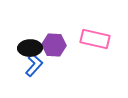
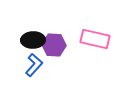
black ellipse: moved 3 px right, 8 px up
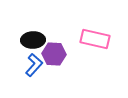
purple hexagon: moved 9 px down
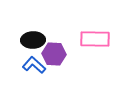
pink rectangle: rotated 12 degrees counterclockwise
blue L-shape: rotated 90 degrees counterclockwise
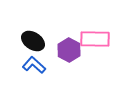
black ellipse: moved 1 px down; rotated 35 degrees clockwise
purple hexagon: moved 15 px right, 4 px up; rotated 25 degrees clockwise
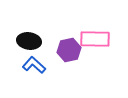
black ellipse: moved 4 px left; rotated 25 degrees counterclockwise
purple hexagon: rotated 20 degrees clockwise
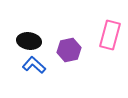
pink rectangle: moved 15 px right, 4 px up; rotated 76 degrees counterclockwise
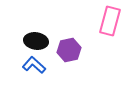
pink rectangle: moved 14 px up
black ellipse: moved 7 px right
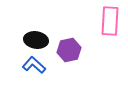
pink rectangle: rotated 12 degrees counterclockwise
black ellipse: moved 1 px up
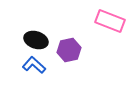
pink rectangle: rotated 72 degrees counterclockwise
black ellipse: rotated 10 degrees clockwise
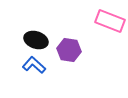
purple hexagon: rotated 20 degrees clockwise
